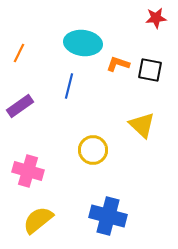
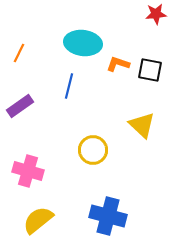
red star: moved 4 px up
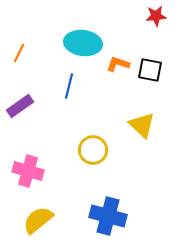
red star: moved 2 px down
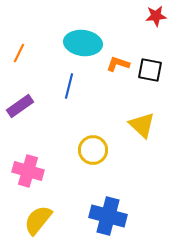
yellow semicircle: rotated 12 degrees counterclockwise
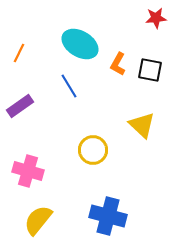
red star: moved 2 px down
cyan ellipse: moved 3 px left, 1 px down; rotated 24 degrees clockwise
orange L-shape: rotated 80 degrees counterclockwise
blue line: rotated 45 degrees counterclockwise
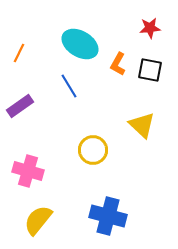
red star: moved 6 px left, 10 px down
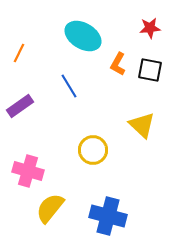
cyan ellipse: moved 3 px right, 8 px up
yellow semicircle: moved 12 px right, 12 px up
